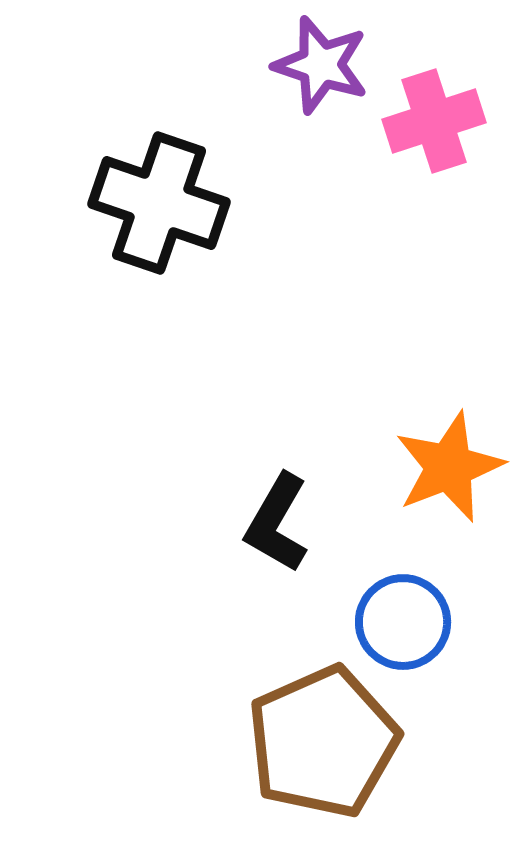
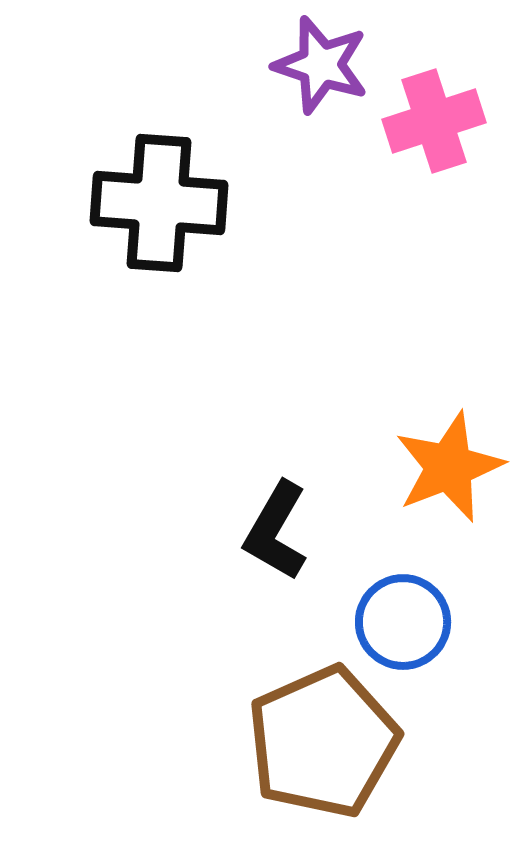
black cross: rotated 15 degrees counterclockwise
black L-shape: moved 1 px left, 8 px down
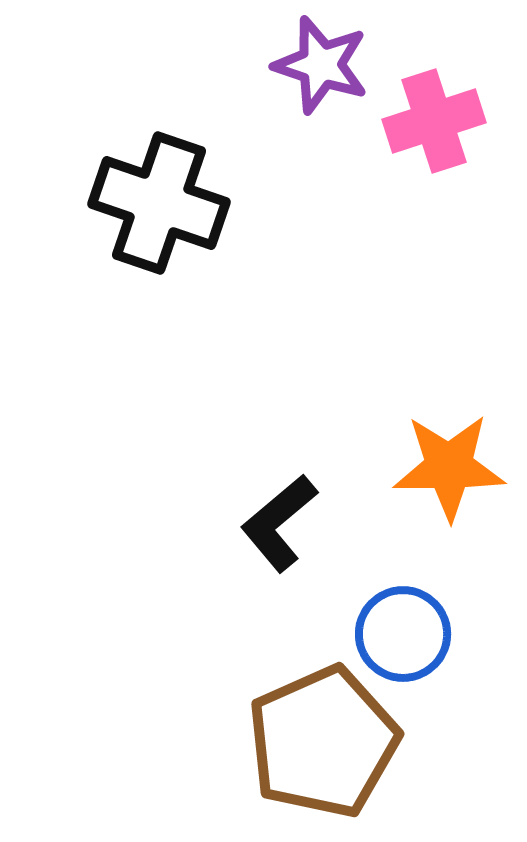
black cross: rotated 15 degrees clockwise
orange star: rotated 21 degrees clockwise
black L-shape: moved 3 px right, 8 px up; rotated 20 degrees clockwise
blue circle: moved 12 px down
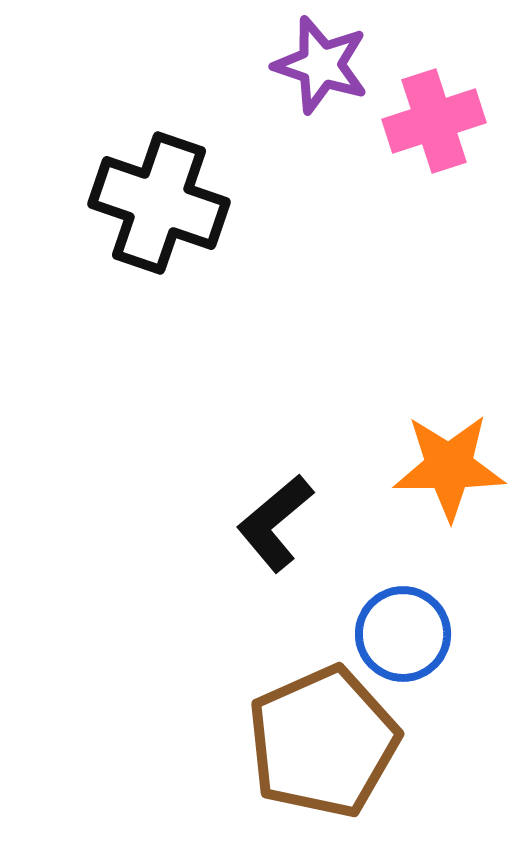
black L-shape: moved 4 px left
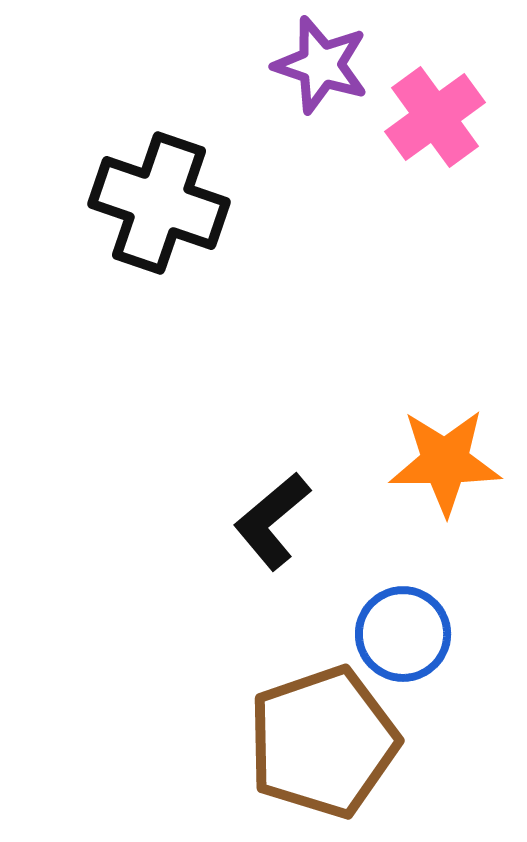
pink cross: moved 1 px right, 4 px up; rotated 18 degrees counterclockwise
orange star: moved 4 px left, 5 px up
black L-shape: moved 3 px left, 2 px up
brown pentagon: rotated 5 degrees clockwise
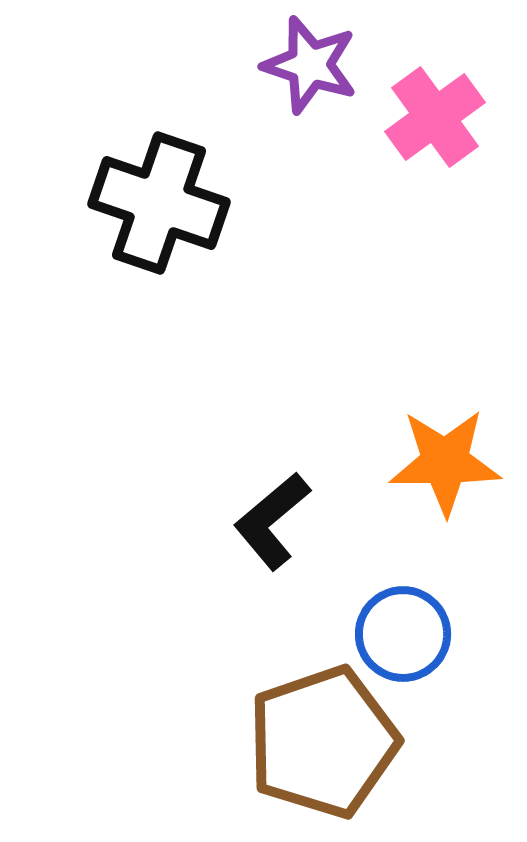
purple star: moved 11 px left
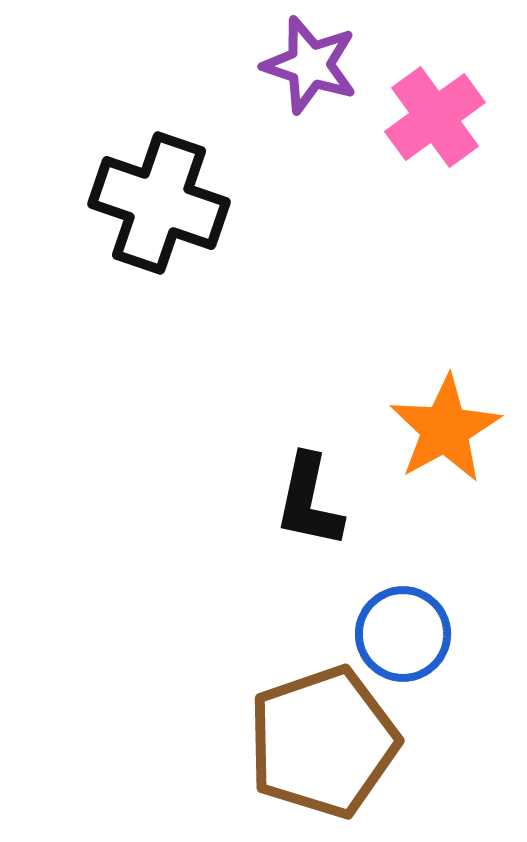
orange star: moved 33 px up; rotated 29 degrees counterclockwise
black L-shape: moved 37 px right, 20 px up; rotated 38 degrees counterclockwise
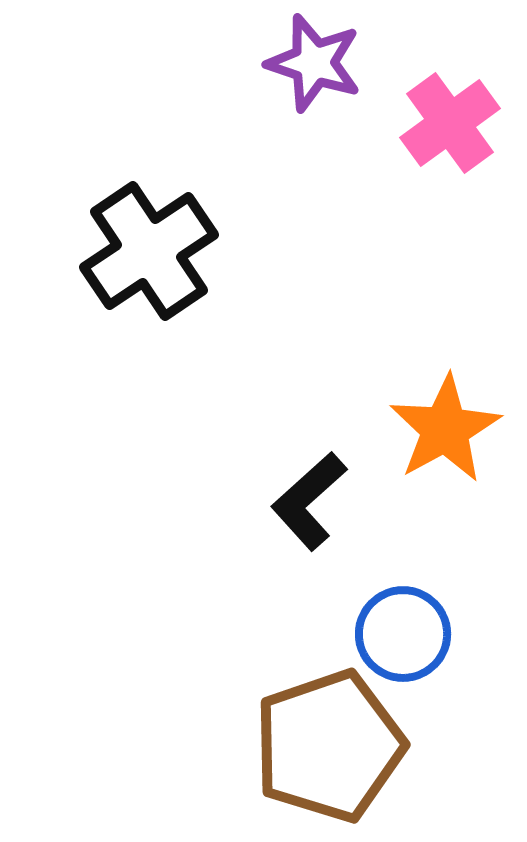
purple star: moved 4 px right, 2 px up
pink cross: moved 15 px right, 6 px down
black cross: moved 10 px left, 48 px down; rotated 37 degrees clockwise
black L-shape: rotated 36 degrees clockwise
brown pentagon: moved 6 px right, 4 px down
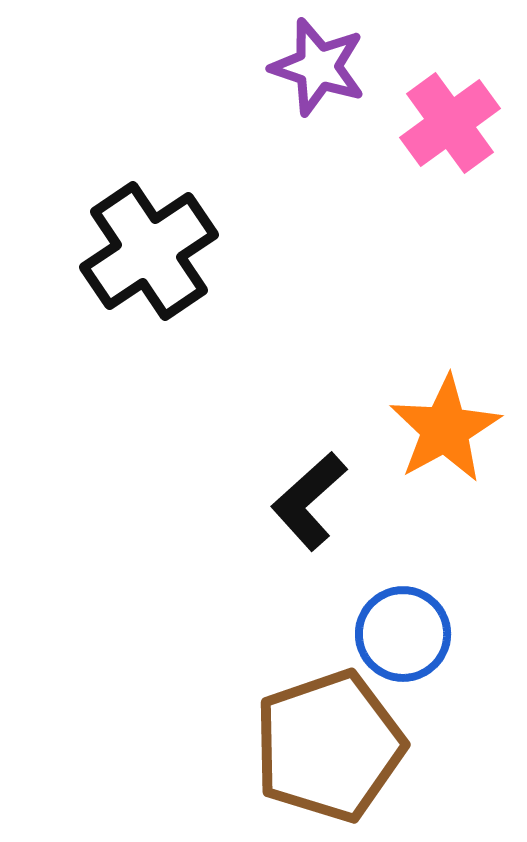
purple star: moved 4 px right, 4 px down
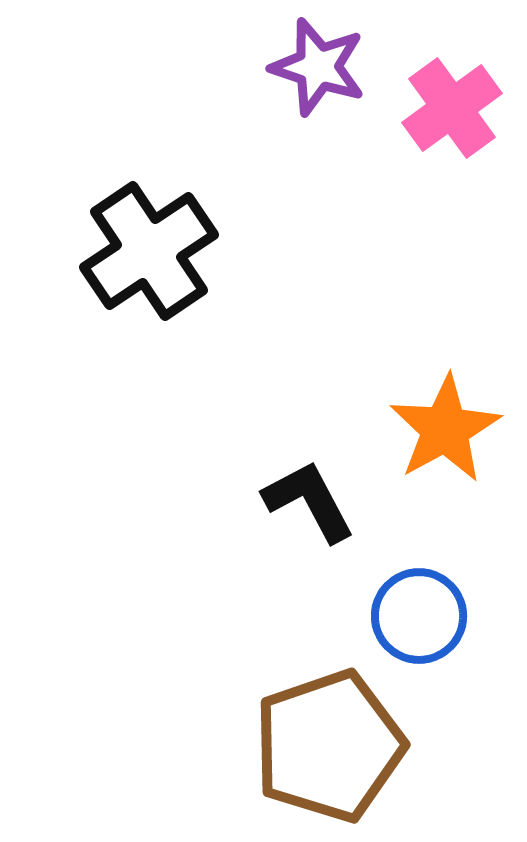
pink cross: moved 2 px right, 15 px up
black L-shape: rotated 104 degrees clockwise
blue circle: moved 16 px right, 18 px up
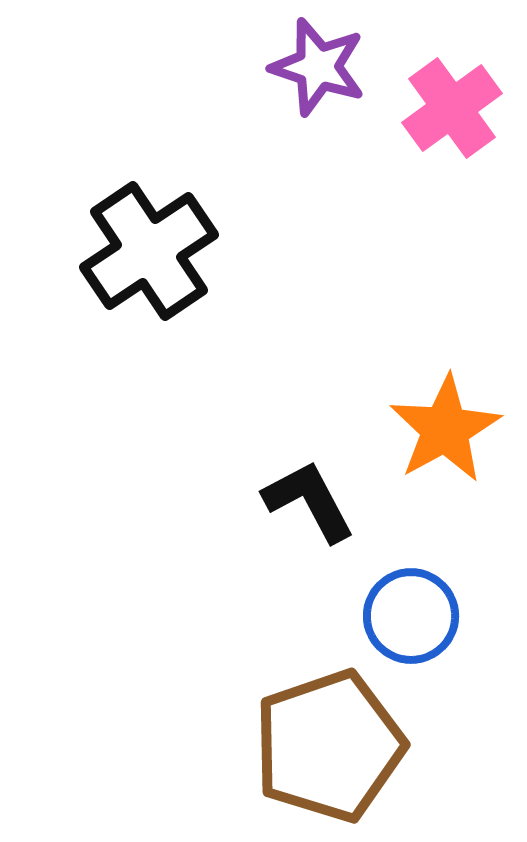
blue circle: moved 8 px left
